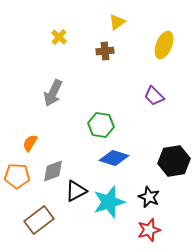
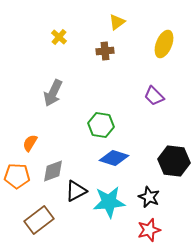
yellow ellipse: moved 1 px up
black hexagon: rotated 16 degrees clockwise
cyan star: rotated 12 degrees clockwise
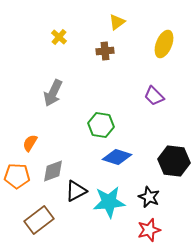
blue diamond: moved 3 px right, 1 px up
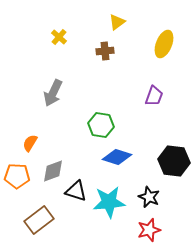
purple trapezoid: rotated 115 degrees counterclockwise
black triangle: rotated 45 degrees clockwise
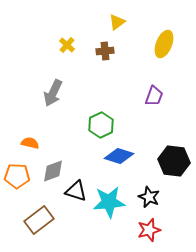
yellow cross: moved 8 px right, 8 px down
green hexagon: rotated 25 degrees clockwise
orange semicircle: rotated 72 degrees clockwise
blue diamond: moved 2 px right, 1 px up
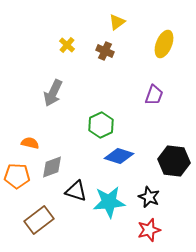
brown cross: rotated 30 degrees clockwise
purple trapezoid: moved 1 px up
gray diamond: moved 1 px left, 4 px up
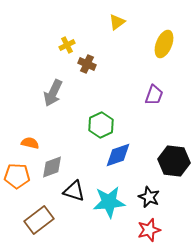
yellow cross: rotated 21 degrees clockwise
brown cross: moved 18 px left, 13 px down
blue diamond: moved 1 px left, 1 px up; rotated 36 degrees counterclockwise
black triangle: moved 2 px left
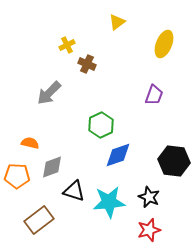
gray arrow: moved 4 px left; rotated 20 degrees clockwise
